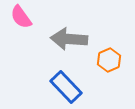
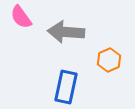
gray arrow: moved 3 px left, 7 px up
blue rectangle: rotated 56 degrees clockwise
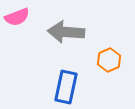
pink semicircle: moved 4 px left; rotated 75 degrees counterclockwise
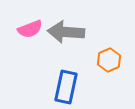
pink semicircle: moved 13 px right, 12 px down
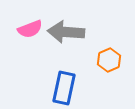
blue rectangle: moved 2 px left, 1 px down
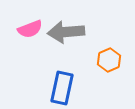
gray arrow: rotated 9 degrees counterclockwise
blue rectangle: moved 2 px left
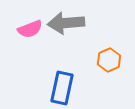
gray arrow: moved 9 px up
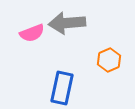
gray arrow: moved 1 px right
pink semicircle: moved 2 px right, 4 px down
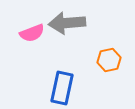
orange hexagon: rotated 10 degrees clockwise
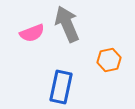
gray arrow: moved 1 px down; rotated 72 degrees clockwise
blue rectangle: moved 1 px left, 1 px up
